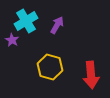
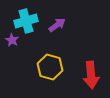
cyan cross: rotated 15 degrees clockwise
purple arrow: rotated 24 degrees clockwise
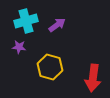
purple star: moved 7 px right, 7 px down; rotated 24 degrees counterclockwise
red arrow: moved 2 px right, 3 px down; rotated 12 degrees clockwise
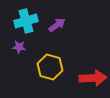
red arrow: rotated 100 degrees counterclockwise
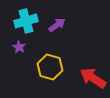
purple star: rotated 24 degrees clockwise
red arrow: rotated 144 degrees counterclockwise
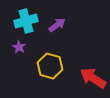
yellow hexagon: moved 1 px up
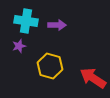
cyan cross: rotated 25 degrees clockwise
purple arrow: rotated 36 degrees clockwise
purple star: moved 1 px up; rotated 24 degrees clockwise
